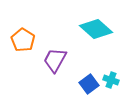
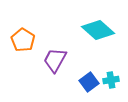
cyan diamond: moved 2 px right, 1 px down
cyan cross: rotated 28 degrees counterclockwise
blue square: moved 2 px up
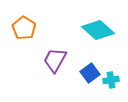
orange pentagon: moved 1 px right, 12 px up
blue square: moved 1 px right, 9 px up
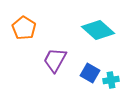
blue square: rotated 24 degrees counterclockwise
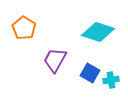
cyan diamond: moved 2 px down; rotated 24 degrees counterclockwise
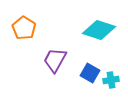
cyan diamond: moved 1 px right, 2 px up
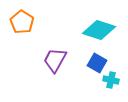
orange pentagon: moved 2 px left, 6 px up
blue square: moved 7 px right, 10 px up
cyan cross: rotated 21 degrees clockwise
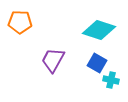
orange pentagon: moved 2 px left; rotated 30 degrees counterclockwise
purple trapezoid: moved 2 px left
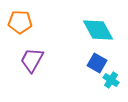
cyan diamond: moved 1 px left; rotated 44 degrees clockwise
purple trapezoid: moved 21 px left
cyan cross: rotated 21 degrees clockwise
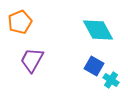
orange pentagon: rotated 25 degrees counterclockwise
blue square: moved 3 px left, 3 px down
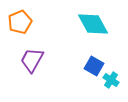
cyan diamond: moved 5 px left, 6 px up
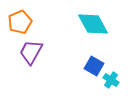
purple trapezoid: moved 1 px left, 8 px up
